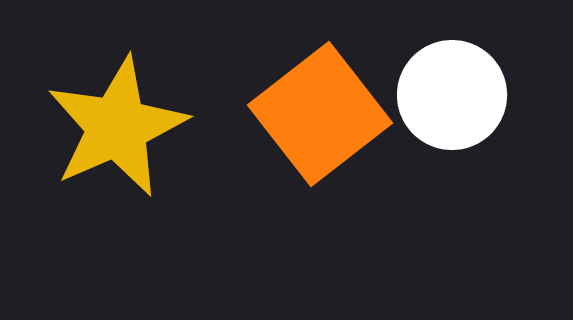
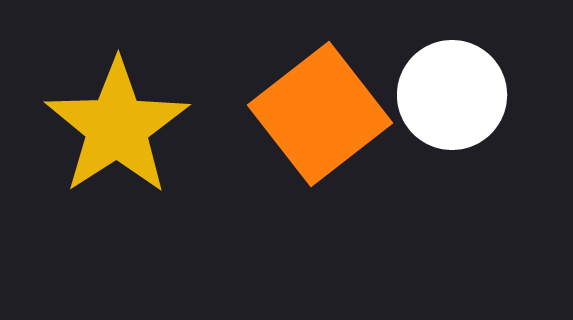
yellow star: rotated 9 degrees counterclockwise
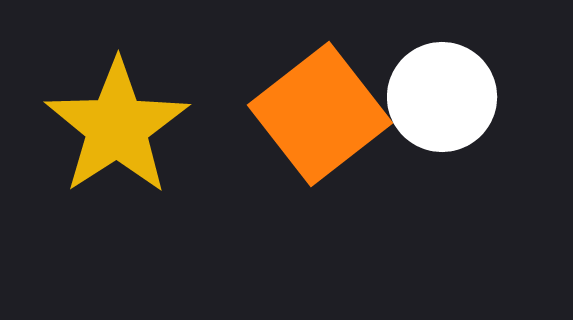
white circle: moved 10 px left, 2 px down
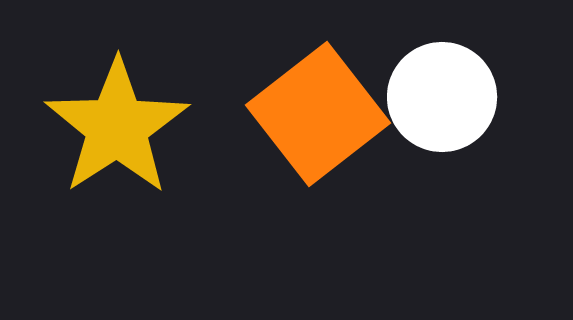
orange square: moved 2 px left
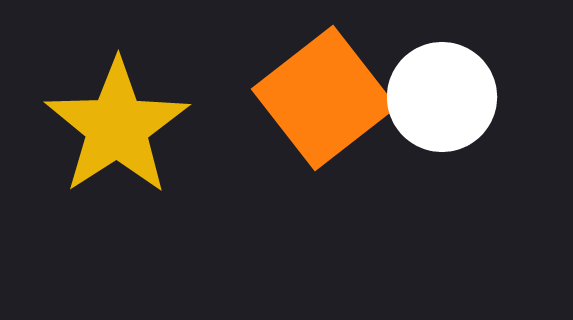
orange square: moved 6 px right, 16 px up
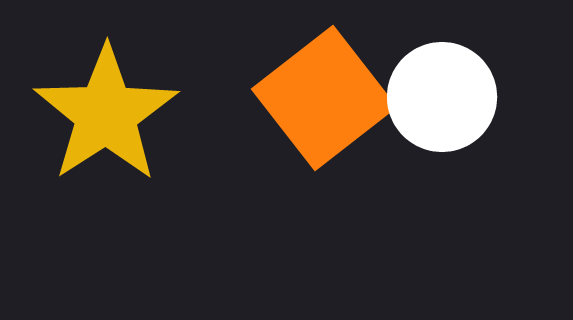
yellow star: moved 11 px left, 13 px up
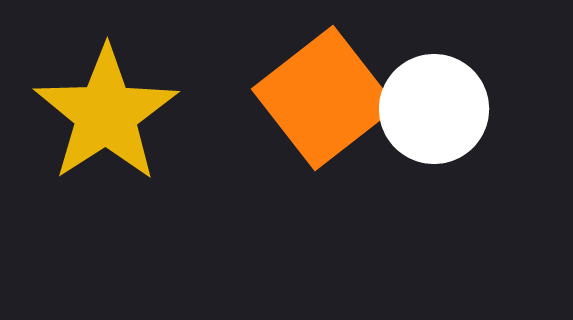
white circle: moved 8 px left, 12 px down
